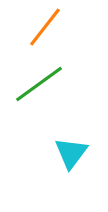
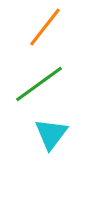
cyan triangle: moved 20 px left, 19 px up
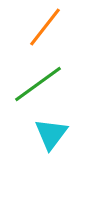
green line: moved 1 px left
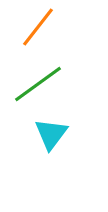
orange line: moved 7 px left
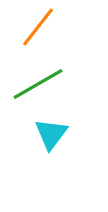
green line: rotated 6 degrees clockwise
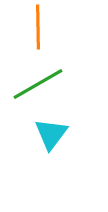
orange line: rotated 39 degrees counterclockwise
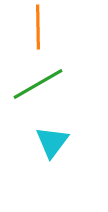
cyan triangle: moved 1 px right, 8 px down
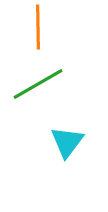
cyan triangle: moved 15 px right
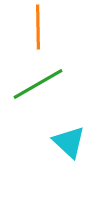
cyan triangle: moved 2 px right; rotated 24 degrees counterclockwise
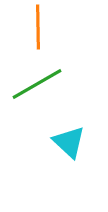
green line: moved 1 px left
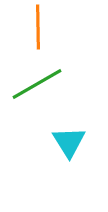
cyan triangle: rotated 15 degrees clockwise
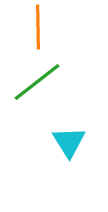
green line: moved 2 px up; rotated 8 degrees counterclockwise
